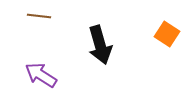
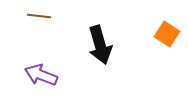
purple arrow: rotated 12 degrees counterclockwise
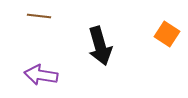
black arrow: moved 1 px down
purple arrow: rotated 12 degrees counterclockwise
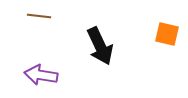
orange square: rotated 20 degrees counterclockwise
black arrow: rotated 9 degrees counterclockwise
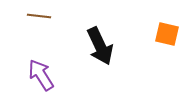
purple arrow: rotated 48 degrees clockwise
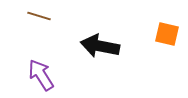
brown line: rotated 10 degrees clockwise
black arrow: rotated 126 degrees clockwise
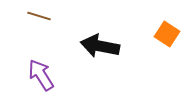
orange square: rotated 20 degrees clockwise
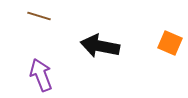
orange square: moved 3 px right, 9 px down; rotated 10 degrees counterclockwise
purple arrow: rotated 12 degrees clockwise
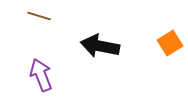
orange square: rotated 35 degrees clockwise
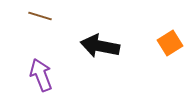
brown line: moved 1 px right
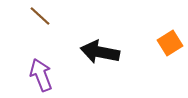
brown line: rotated 25 degrees clockwise
black arrow: moved 6 px down
